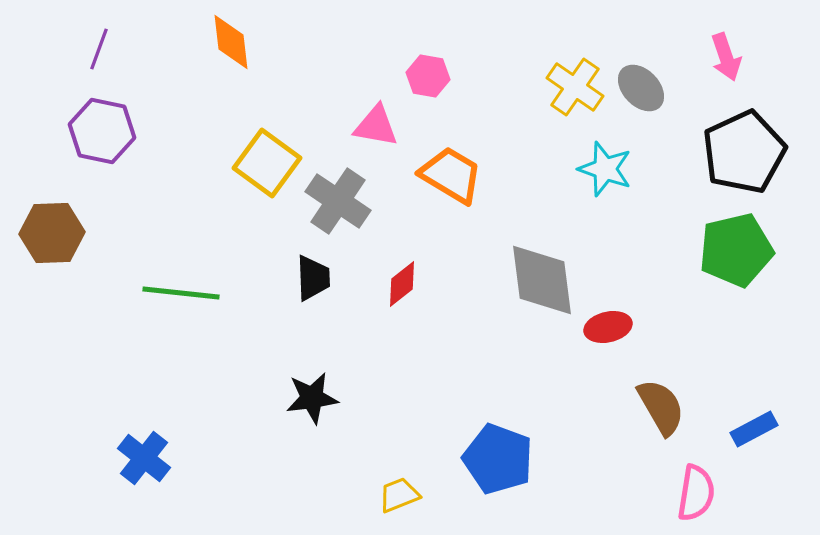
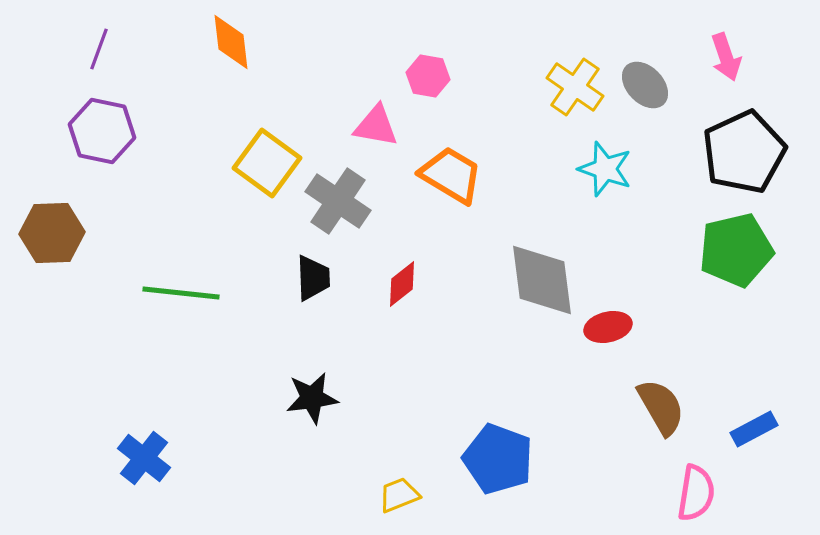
gray ellipse: moved 4 px right, 3 px up
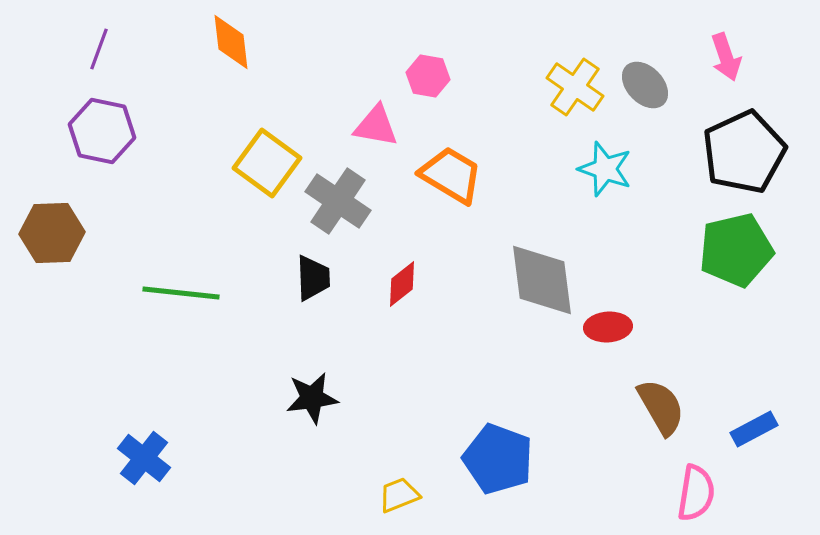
red ellipse: rotated 9 degrees clockwise
